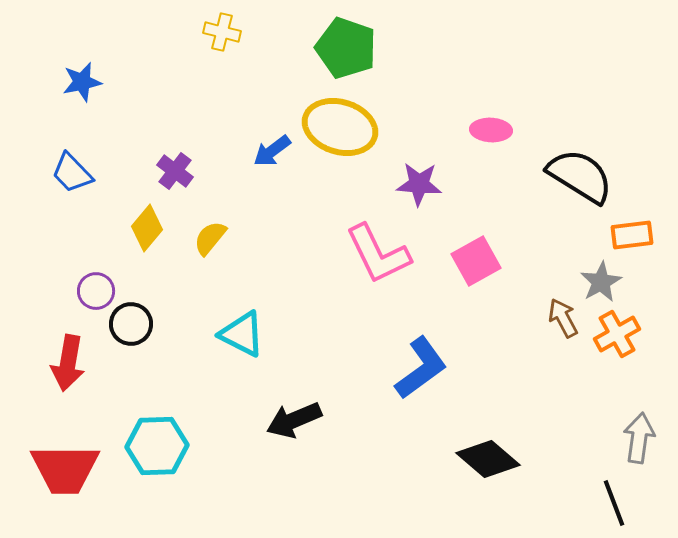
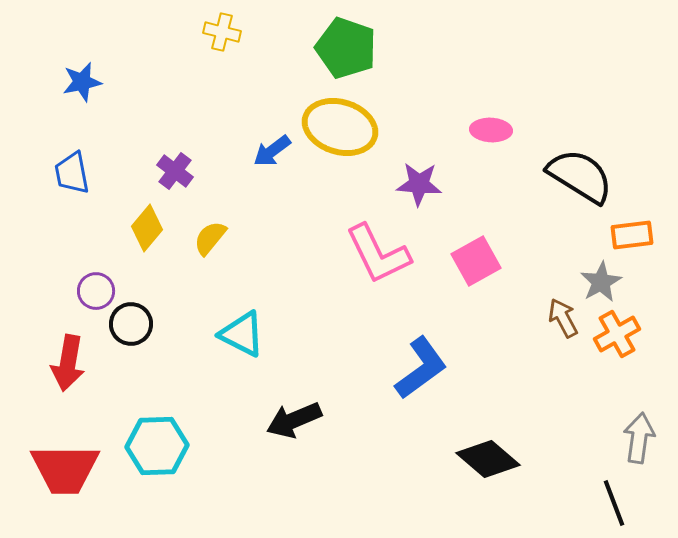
blue trapezoid: rotated 33 degrees clockwise
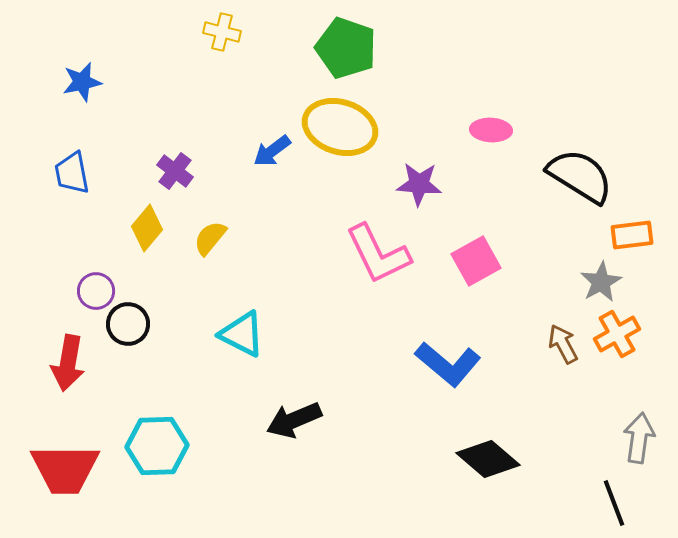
brown arrow: moved 26 px down
black circle: moved 3 px left
blue L-shape: moved 27 px right, 4 px up; rotated 76 degrees clockwise
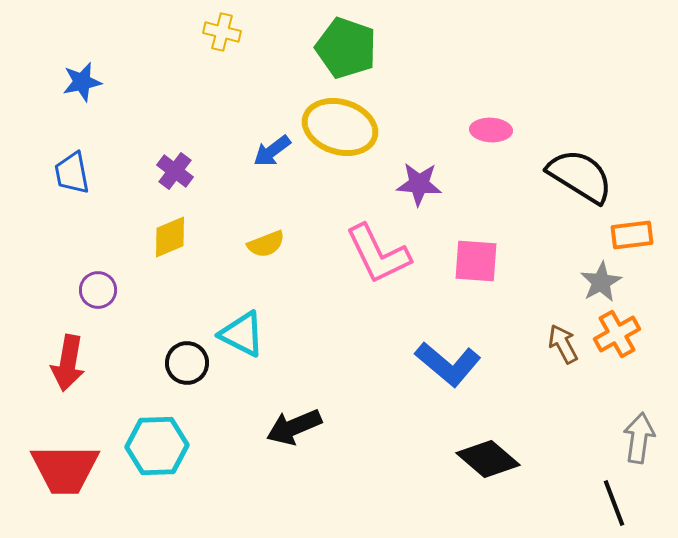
yellow diamond: moved 23 px right, 9 px down; rotated 27 degrees clockwise
yellow semicircle: moved 56 px right, 6 px down; rotated 150 degrees counterclockwise
pink square: rotated 33 degrees clockwise
purple circle: moved 2 px right, 1 px up
black circle: moved 59 px right, 39 px down
black arrow: moved 7 px down
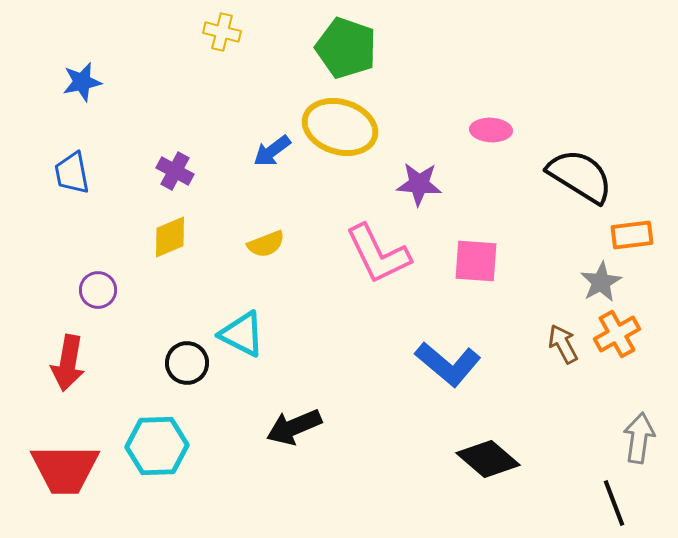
purple cross: rotated 9 degrees counterclockwise
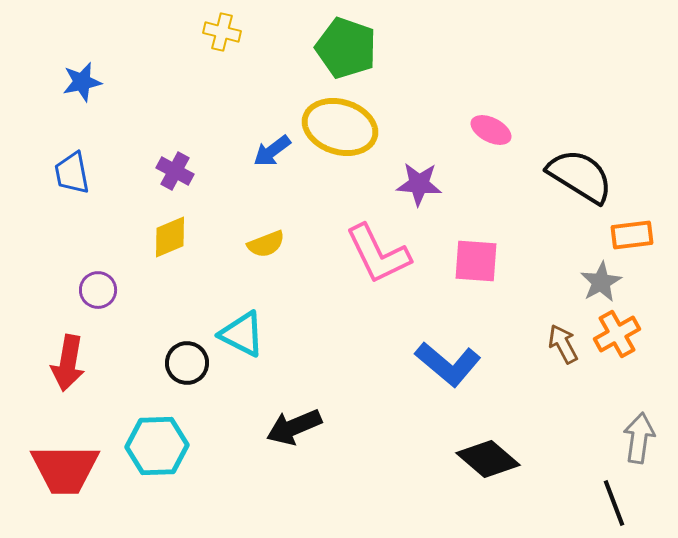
pink ellipse: rotated 24 degrees clockwise
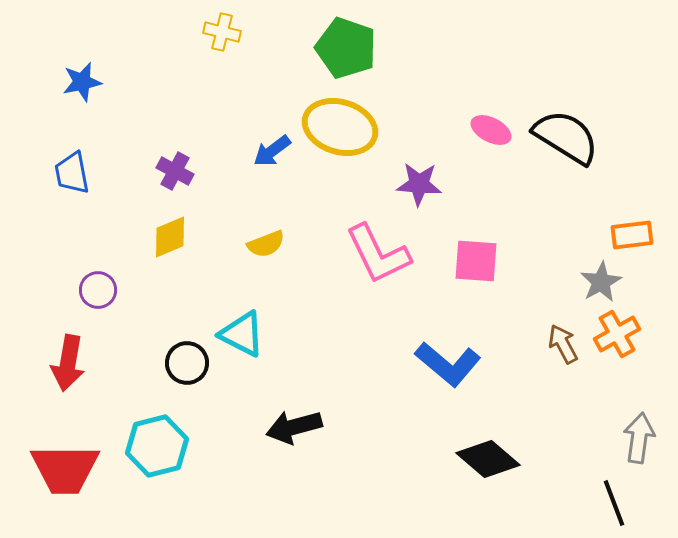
black semicircle: moved 14 px left, 39 px up
black arrow: rotated 8 degrees clockwise
cyan hexagon: rotated 12 degrees counterclockwise
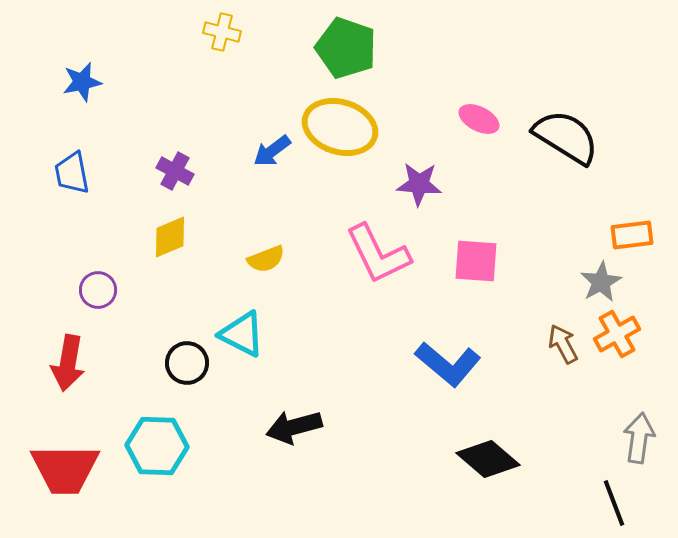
pink ellipse: moved 12 px left, 11 px up
yellow semicircle: moved 15 px down
cyan hexagon: rotated 16 degrees clockwise
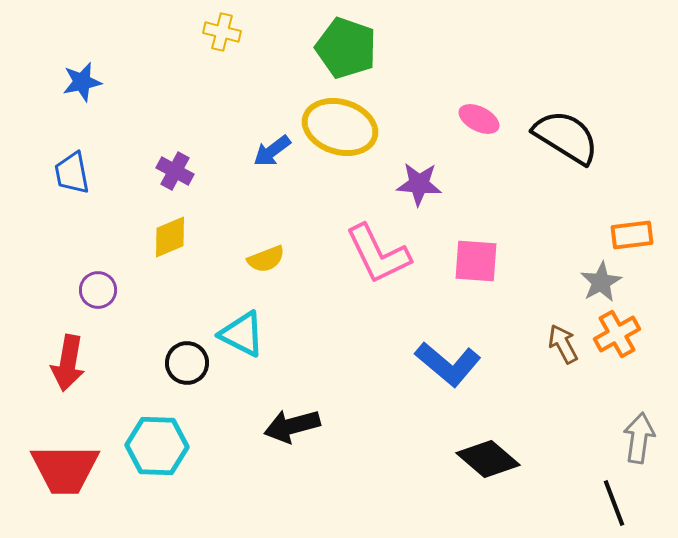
black arrow: moved 2 px left, 1 px up
